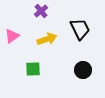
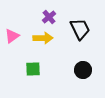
purple cross: moved 8 px right, 6 px down
yellow arrow: moved 4 px left, 1 px up; rotated 18 degrees clockwise
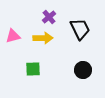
pink triangle: moved 1 px right; rotated 21 degrees clockwise
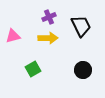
purple cross: rotated 16 degrees clockwise
black trapezoid: moved 1 px right, 3 px up
yellow arrow: moved 5 px right
green square: rotated 28 degrees counterclockwise
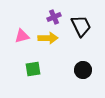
purple cross: moved 5 px right
pink triangle: moved 9 px right
green square: rotated 21 degrees clockwise
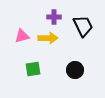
purple cross: rotated 24 degrees clockwise
black trapezoid: moved 2 px right
black circle: moved 8 px left
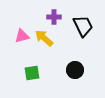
yellow arrow: moved 4 px left; rotated 138 degrees counterclockwise
green square: moved 1 px left, 4 px down
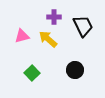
yellow arrow: moved 4 px right, 1 px down
green square: rotated 35 degrees counterclockwise
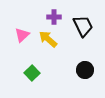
pink triangle: moved 1 px up; rotated 28 degrees counterclockwise
black circle: moved 10 px right
